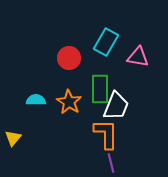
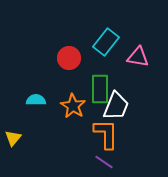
cyan rectangle: rotated 8 degrees clockwise
orange star: moved 4 px right, 4 px down
purple line: moved 7 px left, 1 px up; rotated 42 degrees counterclockwise
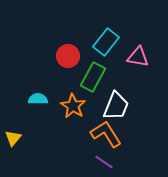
red circle: moved 1 px left, 2 px up
green rectangle: moved 7 px left, 12 px up; rotated 28 degrees clockwise
cyan semicircle: moved 2 px right, 1 px up
orange L-shape: rotated 32 degrees counterclockwise
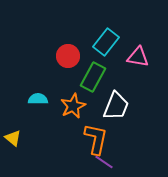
orange star: rotated 15 degrees clockwise
orange L-shape: moved 10 px left, 5 px down; rotated 44 degrees clockwise
yellow triangle: rotated 30 degrees counterclockwise
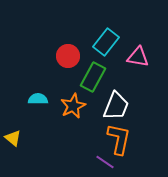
orange L-shape: moved 23 px right
purple line: moved 1 px right
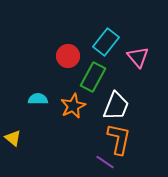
pink triangle: rotated 40 degrees clockwise
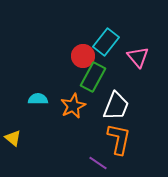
red circle: moved 15 px right
purple line: moved 7 px left, 1 px down
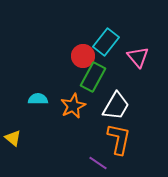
white trapezoid: rotated 8 degrees clockwise
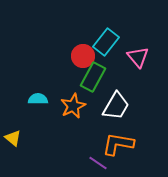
orange L-shape: moved 1 px left, 5 px down; rotated 92 degrees counterclockwise
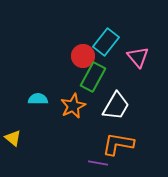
purple line: rotated 24 degrees counterclockwise
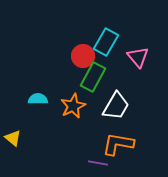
cyan rectangle: rotated 8 degrees counterclockwise
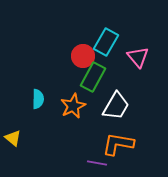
cyan semicircle: rotated 90 degrees clockwise
purple line: moved 1 px left
